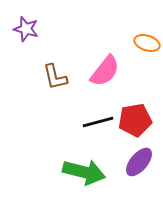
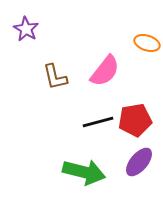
purple star: rotated 15 degrees clockwise
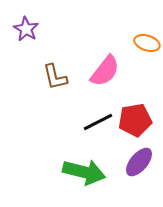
black line: rotated 12 degrees counterclockwise
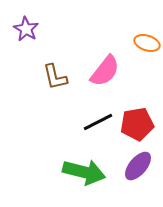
red pentagon: moved 2 px right, 4 px down
purple ellipse: moved 1 px left, 4 px down
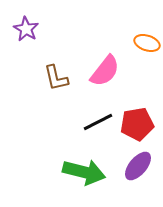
brown L-shape: moved 1 px right, 1 px down
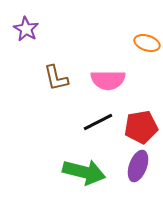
pink semicircle: moved 3 px right, 9 px down; rotated 52 degrees clockwise
red pentagon: moved 4 px right, 3 px down
purple ellipse: rotated 20 degrees counterclockwise
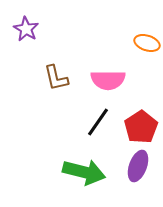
black line: rotated 28 degrees counterclockwise
red pentagon: rotated 24 degrees counterclockwise
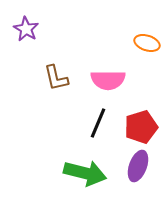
black line: moved 1 px down; rotated 12 degrees counterclockwise
red pentagon: rotated 16 degrees clockwise
green arrow: moved 1 px right, 1 px down
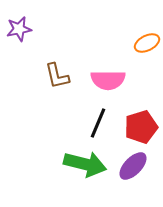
purple star: moved 7 px left; rotated 30 degrees clockwise
orange ellipse: rotated 45 degrees counterclockwise
brown L-shape: moved 1 px right, 2 px up
purple ellipse: moved 5 px left; rotated 24 degrees clockwise
green arrow: moved 9 px up
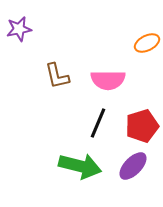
red pentagon: moved 1 px right, 1 px up
green arrow: moved 5 px left, 2 px down
